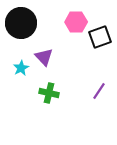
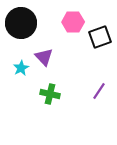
pink hexagon: moved 3 px left
green cross: moved 1 px right, 1 px down
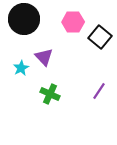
black circle: moved 3 px right, 4 px up
black square: rotated 30 degrees counterclockwise
green cross: rotated 12 degrees clockwise
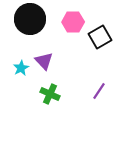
black circle: moved 6 px right
black square: rotated 20 degrees clockwise
purple triangle: moved 4 px down
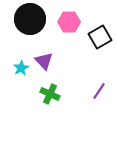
pink hexagon: moved 4 px left
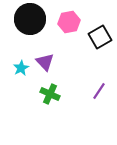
pink hexagon: rotated 10 degrees counterclockwise
purple triangle: moved 1 px right, 1 px down
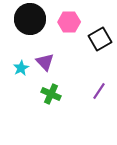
pink hexagon: rotated 10 degrees clockwise
black square: moved 2 px down
green cross: moved 1 px right
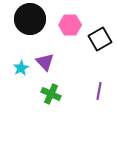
pink hexagon: moved 1 px right, 3 px down
purple line: rotated 24 degrees counterclockwise
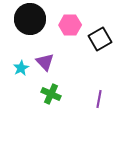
purple line: moved 8 px down
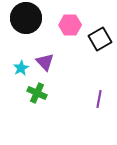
black circle: moved 4 px left, 1 px up
green cross: moved 14 px left, 1 px up
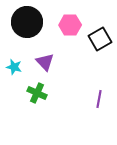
black circle: moved 1 px right, 4 px down
cyan star: moved 7 px left, 1 px up; rotated 28 degrees counterclockwise
